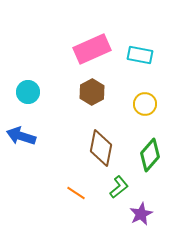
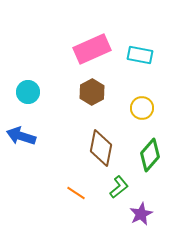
yellow circle: moved 3 px left, 4 px down
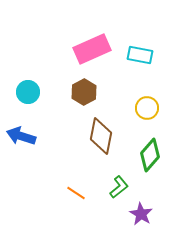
brown hexagon: moved 8 px left
yellow circle: moved 5 px right
brown diamond: moved 12 px up
purple star: rotated 15 degrees counterclockwise
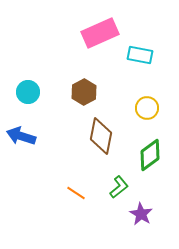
pink rectangle: moved 8 px right, 16 px up
green diamond: rotated 12 degrees clockwise
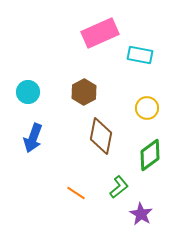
blue arrow: moved 12 px right, 2 px down; rotated 88 degrees counterclockwise
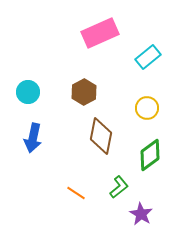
cyan rectangle: moved 8 px right, 2 px down; rotated 50 degrees counterclockwise
blue arrow: rotated 8 degrees counterclockwise
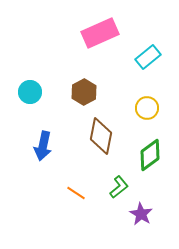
cyan circle: moved 2 px right
blue arrow: moved 10 px right, 8 px down
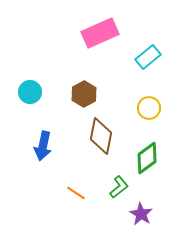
brown hexagon: moved 2 px down
yellow circle: moved 2 px right
green diamond: moved 3 px left, 3 px down
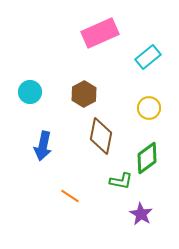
green L-shape: moved 2 px right, 6 px up; rotated 50 degrees clockwise
orange line: moved 6 px left, 3 px down
